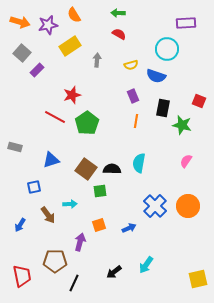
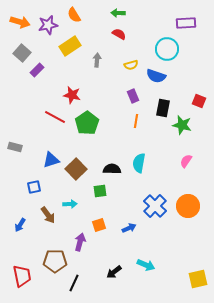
red star at (72, 95): rotated 30 degrees clockwise
brown square at (86, 169): moved 10 px left; rotated 10 degrees clockwise
cyan arrow at (146, 265): rotated 102 degrees counterclockwise
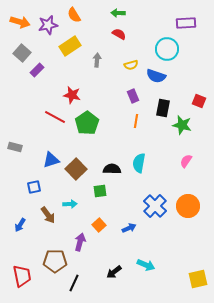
orange square at (99, 225): rotated 24 degrees counterclockwise
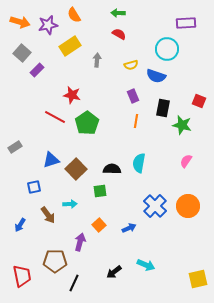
gray rectangle at (15, 147): rotated 48 degrees counterclockwise
